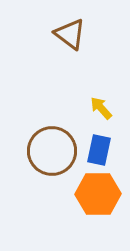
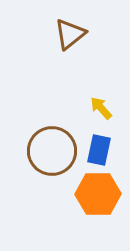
brown triangle: rotated 44 degrees clockwise
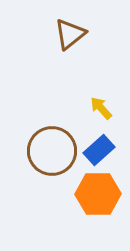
blue rectangle: rotated 36 degrees clockwise
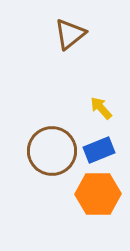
blue rectangle: rotated 20 degrees clockwise
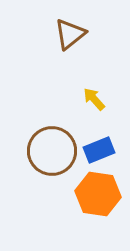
yellow arrow: moved 7 px left, 9 px up
orange hexagon: rotated 9 degrees clockwise
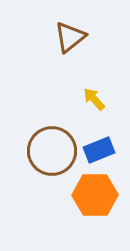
brown triangle: moved 3 px down
orange hexagon: moved 3 px left, 1 px down; rotated 9 degrees counterclockwise
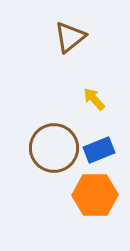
brown circle: moved 2 px right, 3 px up
